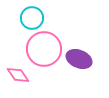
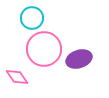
purple ellipse: rotated 40 degrees counterclockwise
pink diamond: moved 1 px left, 2 px down
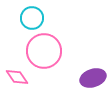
pink circle: moved 2 px down
purple ellipse: moved 14 px right, 19 px down
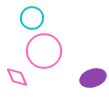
pink diamond: rotated 10 degrees clockwise
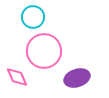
cyan circle: moved 1 px right, 1 px up
purple ellipse: moved 16 px left
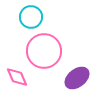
cyan circle: moved 2 px left
purple ellipse: rotated 20 degrees counterclockwise
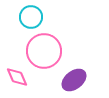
purple ellipse: moved 3 px left, 2 px down
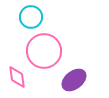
pink diamond: rotated 15 degrees clockwise
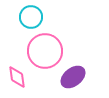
pink circle: moved 1 px right
purple ellipse: moved 1 px left, 3 px up
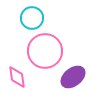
cyan circle: moved 1 px right, 1 px down
